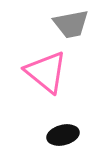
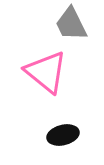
gray trapezoid: rotated 75 degrees clockwise
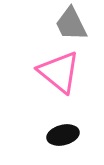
pink triangle: moved 13 px right
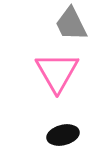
pink triangle: moved 2 px left; rotated 21 degrees clockwise
